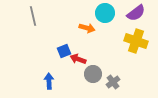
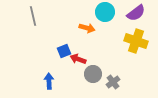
cyan circle: moved 1 px up
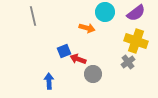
gray cross: moved 15 px right, 20 px up
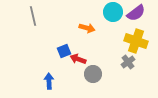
cyan circle: moved 8 px right
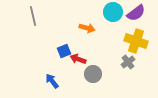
blue arrow: moved 3 px right; rotated 35 degrees counterclockwise
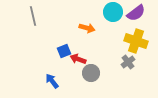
gray circle: moved 2 px left, 1 px up
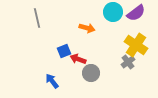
gray line: moved 4 px right, 2 px down
yellow cross: moved 4 px down; rotated 15 degrees clockwise
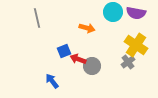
purple semicircle: rotated 48 degrees clockwise
gray circle: moved 1 px right, 7 px up
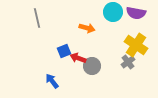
red arrow: moved 1 px up
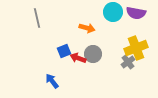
yellow cross: moved 3 px down; rotated 35 degrees clockwise
gray circle: moved 1 px right, 12 px up
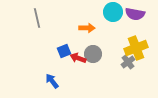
purple semicircle: moved 1 px left, 1 px down
orange arrow: rotated 14 degrees counterclockwise
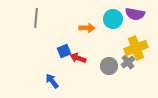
cyan circle: moved 7 px down
gray line: moved 1 px left; rotated 18 degrees clockwise
gray circle: moved 16 px right, 12 px down
